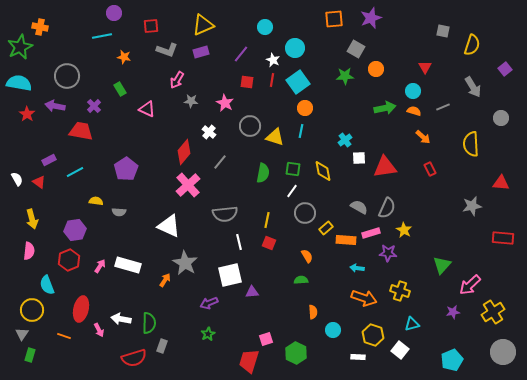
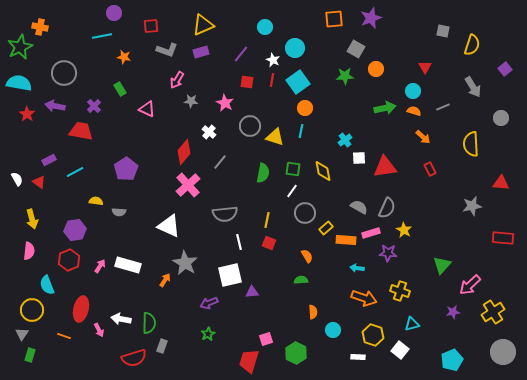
gray circle at (67, 76): moved 3 px left, 3 px up
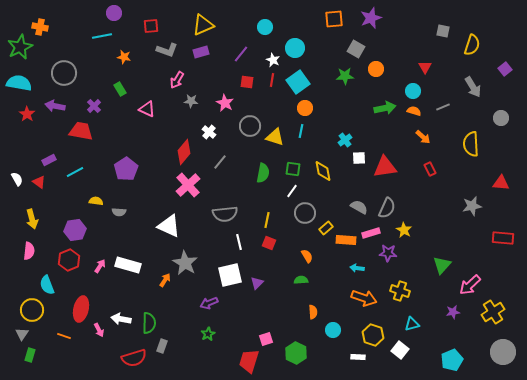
purple triangle at (252, 292): moved 5 px right, 9 px up; rotated 40 degrees counterclockwise
